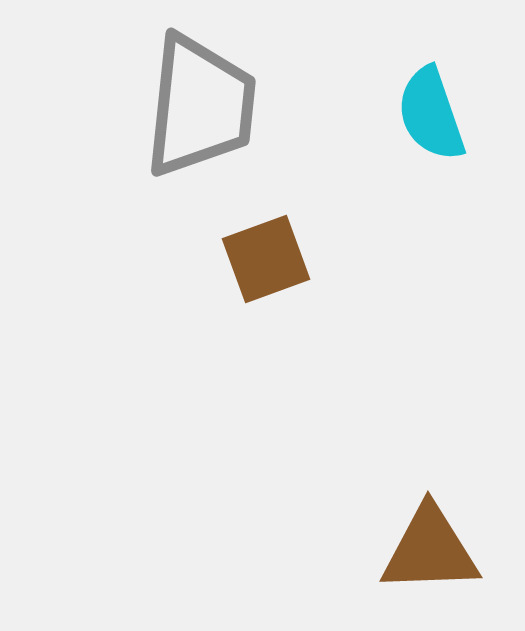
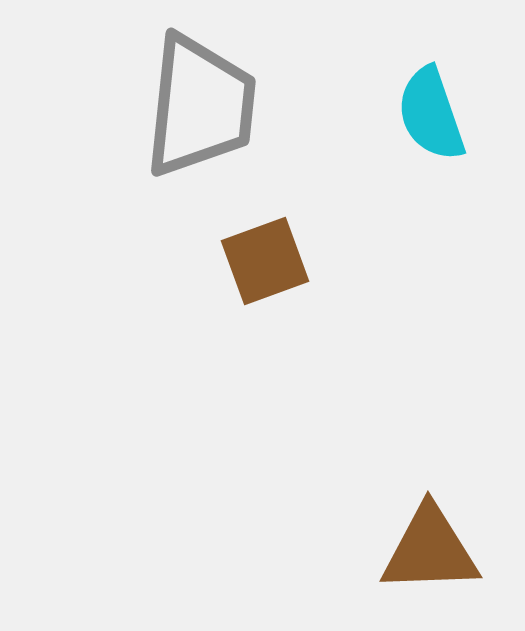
brown square: moved 1 px left, 2 px down
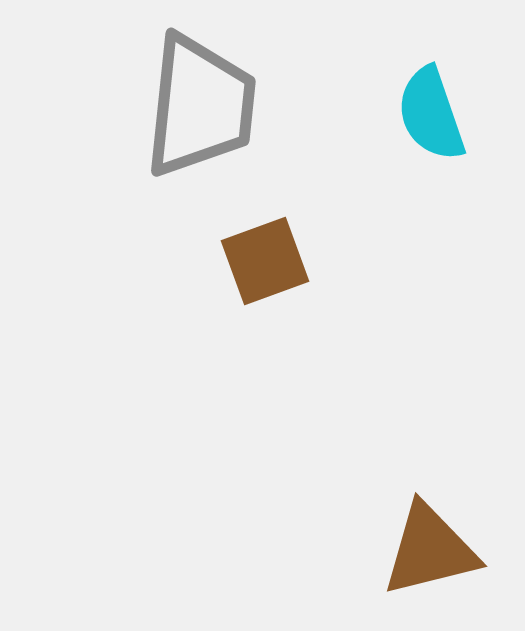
brown triangle: rotated 12 degrees counterclockwise
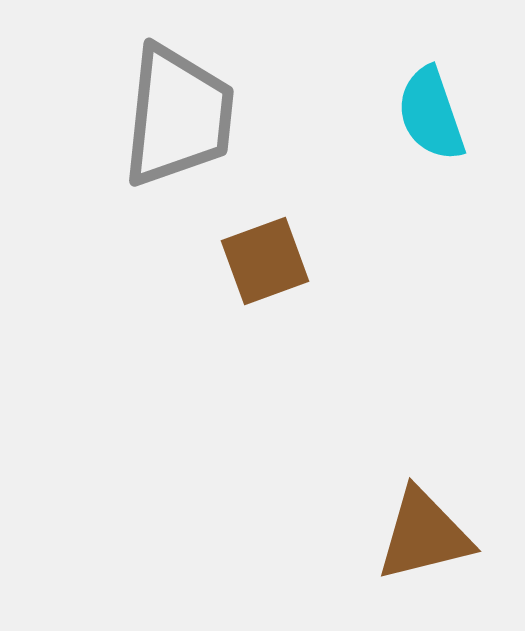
gray trapezoid: moved 22 px left, 10 px down
brown triangle: moved 6 px left, 15 px up
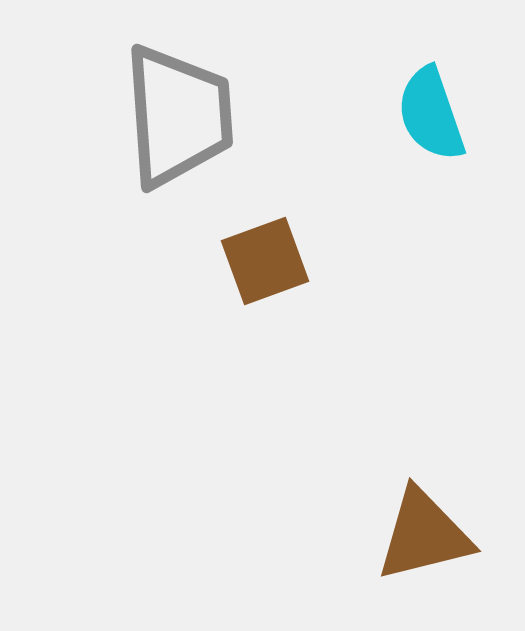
gray trapezoid: rotated 10 degrees counterclockwise
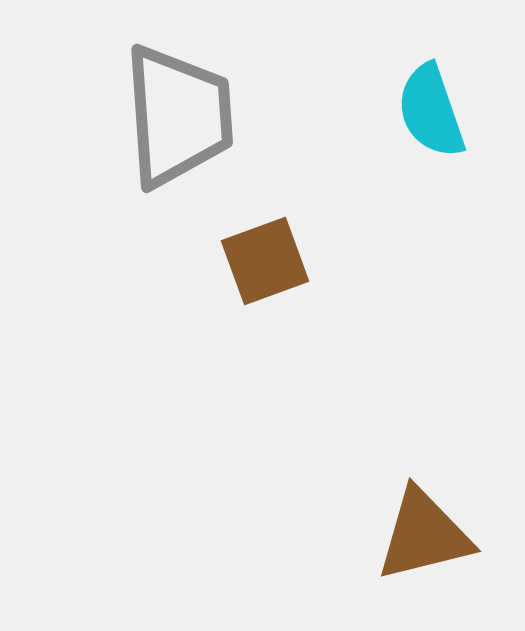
cyan semicircle: moved 3 px up
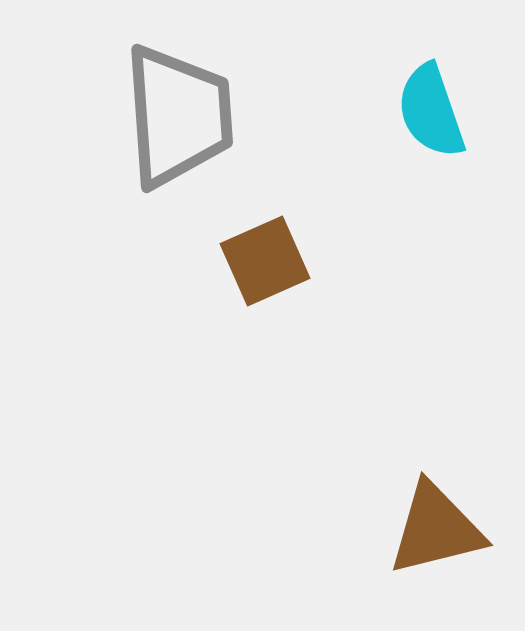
brown square: rotated 4 degrees counterclockwise
brown triangle: moved 12 px right, 6 px up
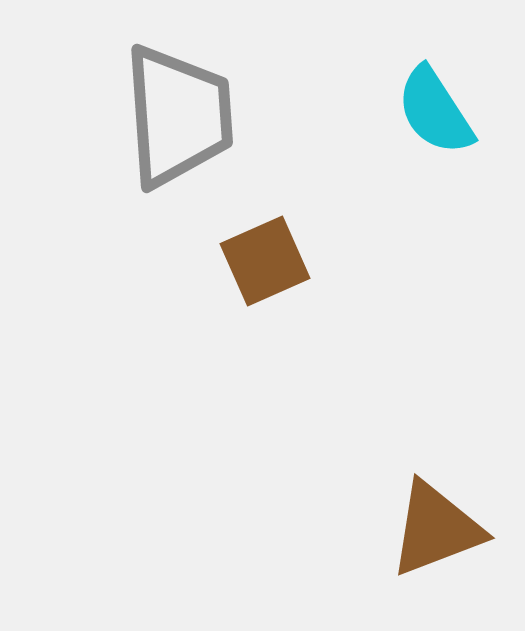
cyan semicircle: moved 4 px right; rotated 14 degrees counterclockwise
brown triangle: rotated 7 degrees counterclockwise
